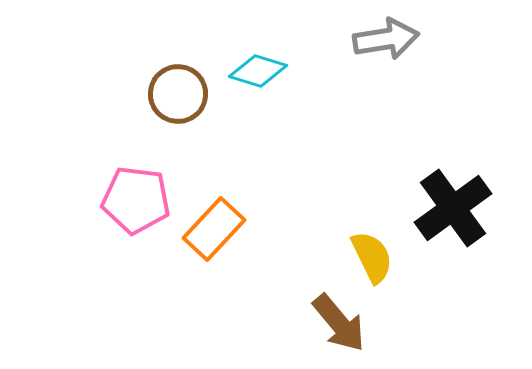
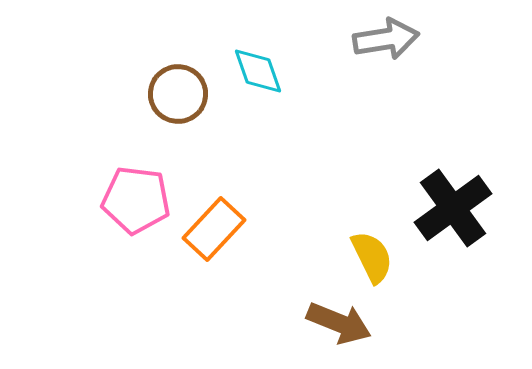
cyan diamond: rotated 54 degrees clockwise
brown arrow: rotated 28 degrees counterclockwise
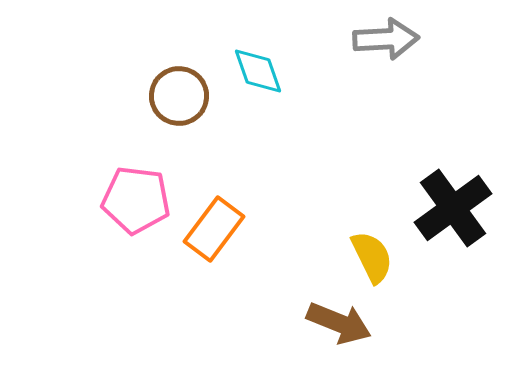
gray arrow: rotated 6 degrees clockwise
brown circle: moved 1 px right, 2 px down
orange rectangle: rotated 6 degrees counterclockwise
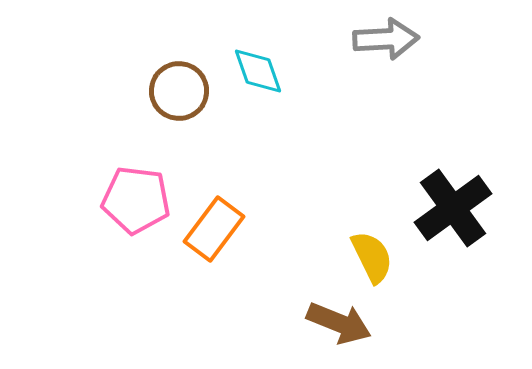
brown circle: moved 5 px up
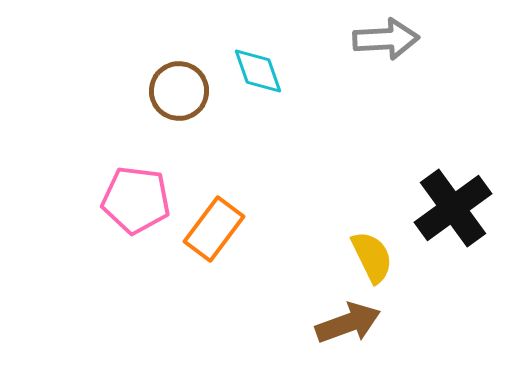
brown arrow: moved 9 px right; rotated 42 degrees counterclockwise
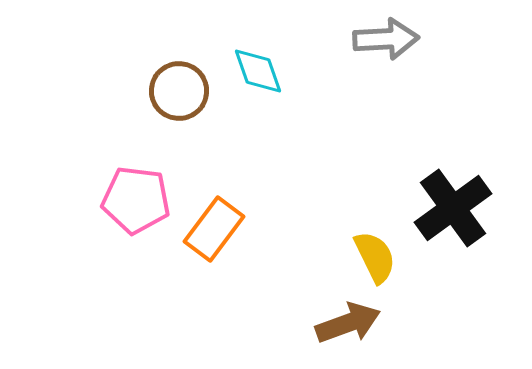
yellow semicircle: moved 3 px right
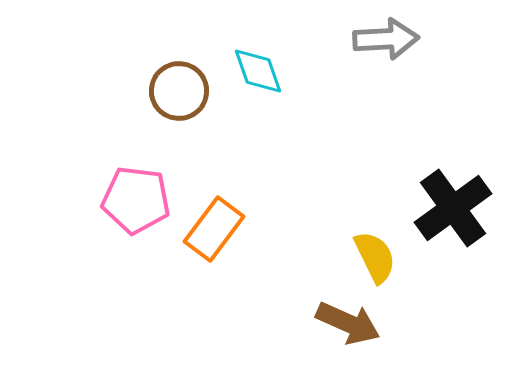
brown arrow: rotated 44 degrees clockwise
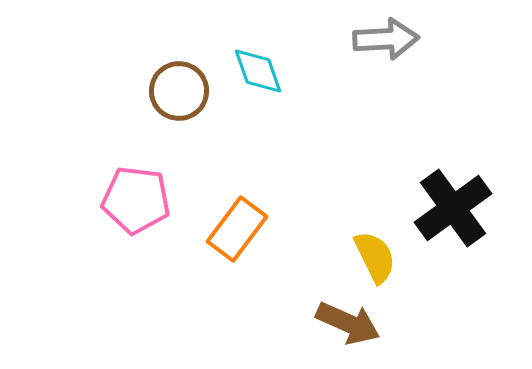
orange rectangle: moved 23 px right
